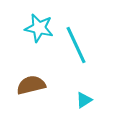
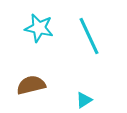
cyan line: moved 13 px right, 9 px up
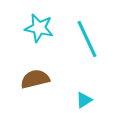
cyan line: moved 2 px left, 3 px down
brown semicircle: moved 4 px right, 6 px up
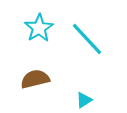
cyan star: rotated 28 degrees clockwise
cyan line: rotated 18 degrees counterclockwise
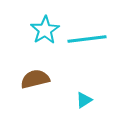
cyan star: moved 6 px right, 2 px down
cyan line: rotated 54 degrees counterclockwise
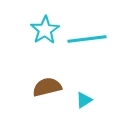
brown semicircle: moved 12 px right, 8 px down
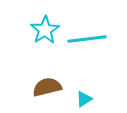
cyan triangle: moved 1 px up
